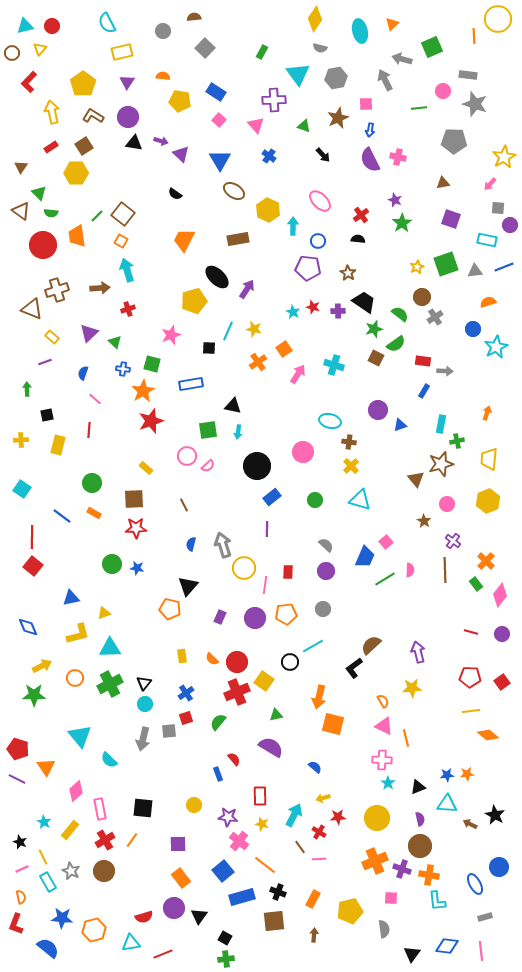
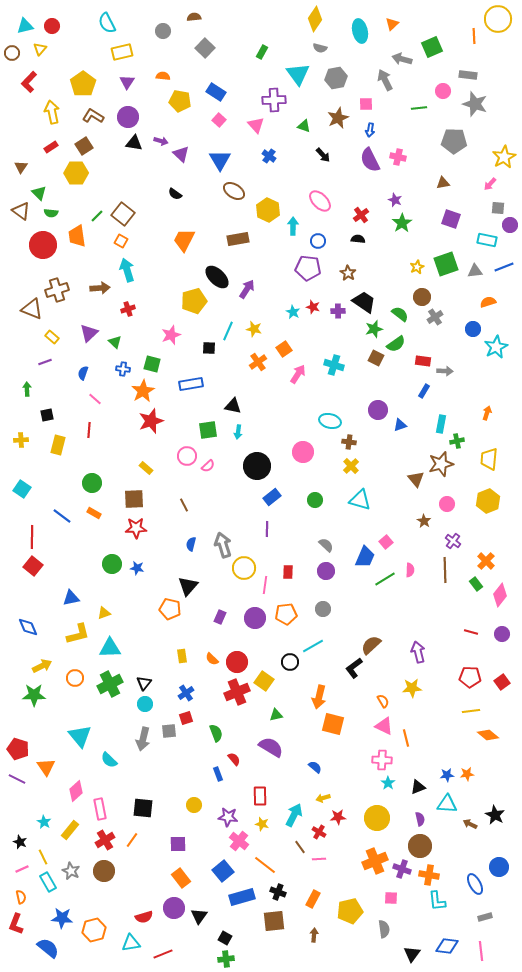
green semicircle at (218, 722): moved 2 px left, 11 px down; rotated 120 degrees clockwise
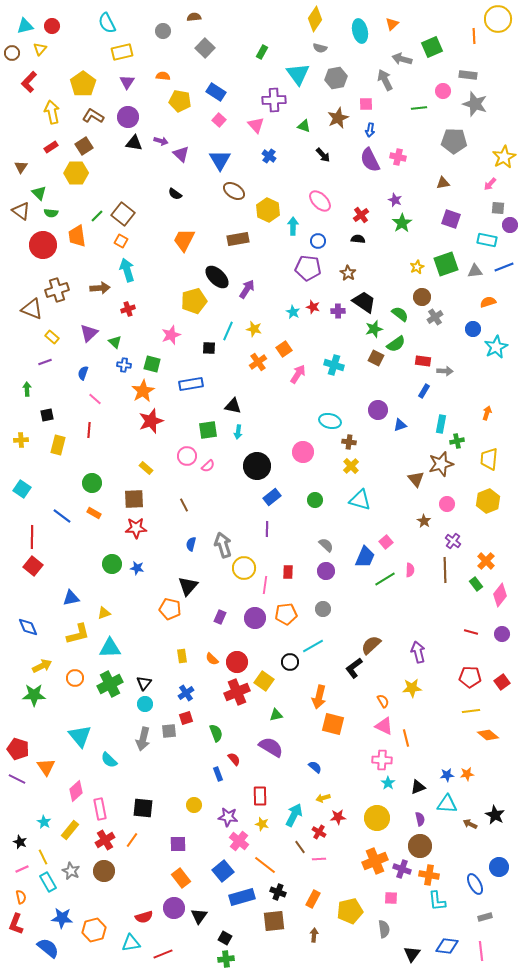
blue cross at (123, 369): moved 1 px right, 4 px up
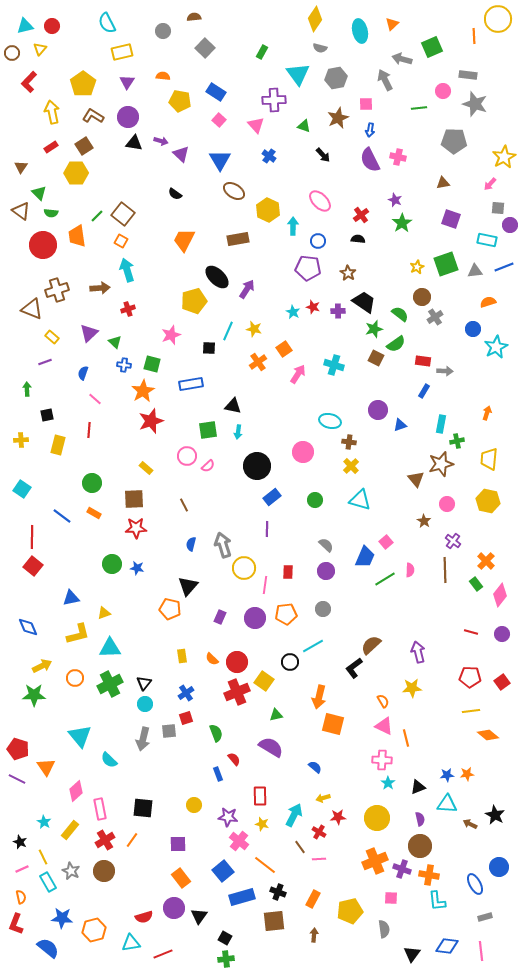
yellow hexagon at (488, 501): rotated 25 degrees counterclockwise
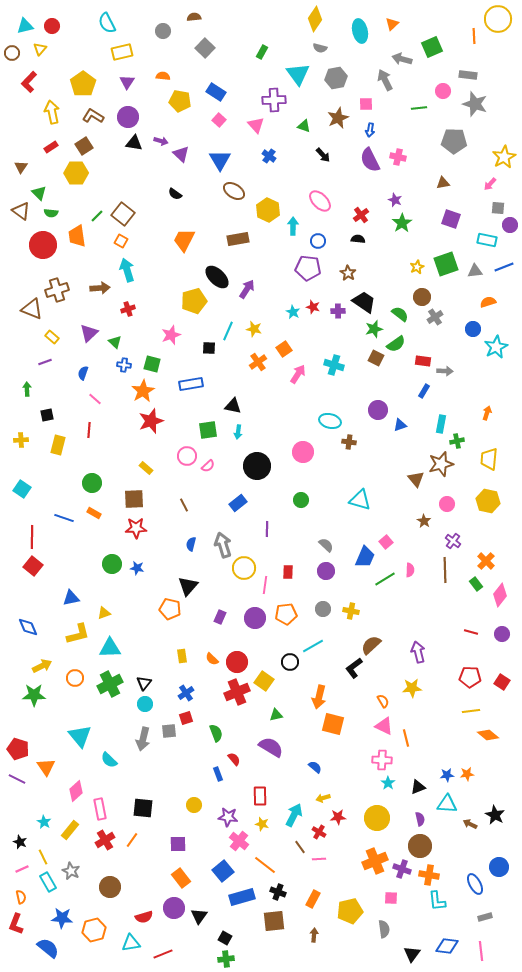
yellow cross at (351, 466): moved 145 px down; rotated 35 degrees counterclockwise
blue rectangle at (272, 497): moved 34 px left, 6 px down
green circle at (315, 500): moved 14 px left
blue line at (62, 516): moved 2 px right, 2 px down; rotated 18 degrees counterclockwise
red square at (502, 682): rotated 21 degrees counterclockwise
brown circle at (104, 871): moved 6 px right, 16 px down
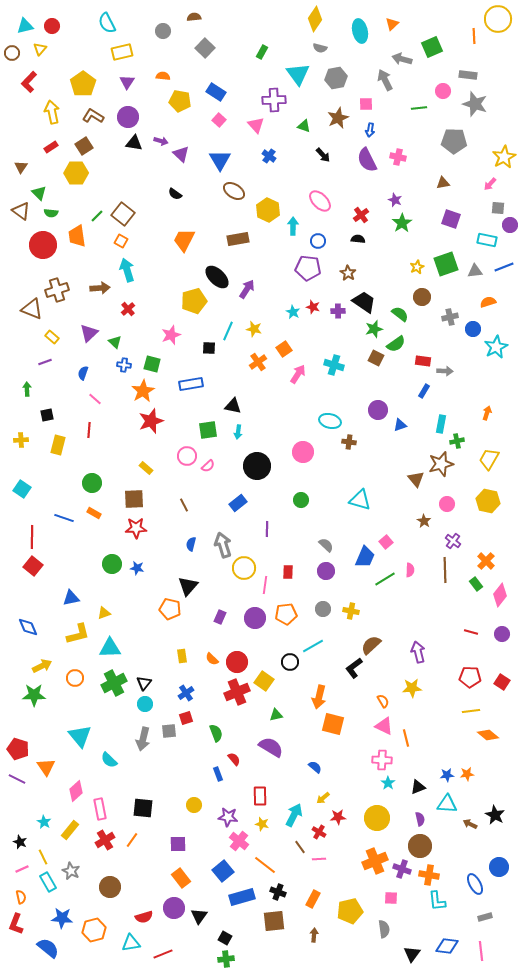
purple semicircle at (370, 160): moved 3 px left
red cross at (128, 309): rotated 24 degrees counterclockwise
gray cross at (435, 317): moved 15 px right; rotated 21 degrees clockwise
yellow trapezoid at (489, 459): rotated 25 degrees clockwise
green cross at (110, 684): moved 4 px right, 1 px up
yellow arrow at (323, 798): rotated 24 degrees counterclockwise
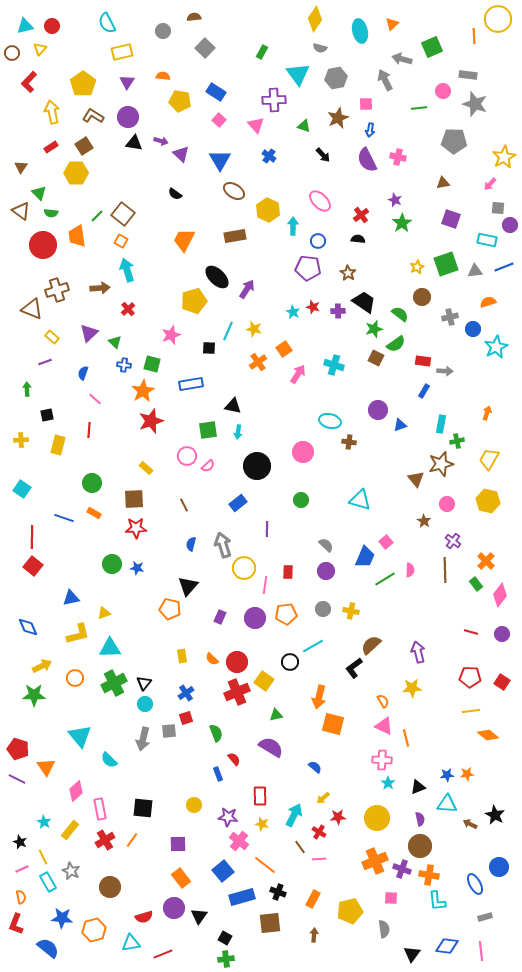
brown rectangle at (238, 239): moved 3 px left, 3 px up
brown square at (274, 921): moved 4 px left, 2 px down
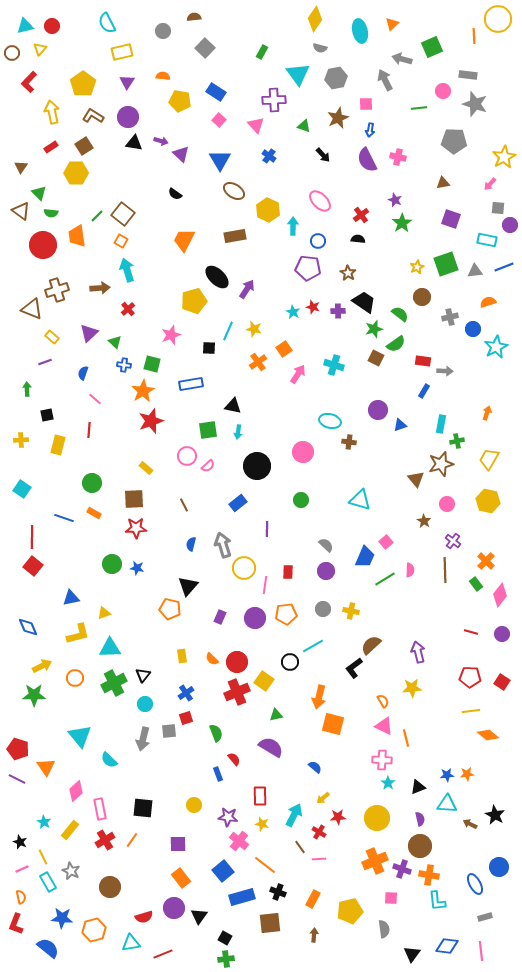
black triangle at (144, 683): moved 1 px left, 8 px up
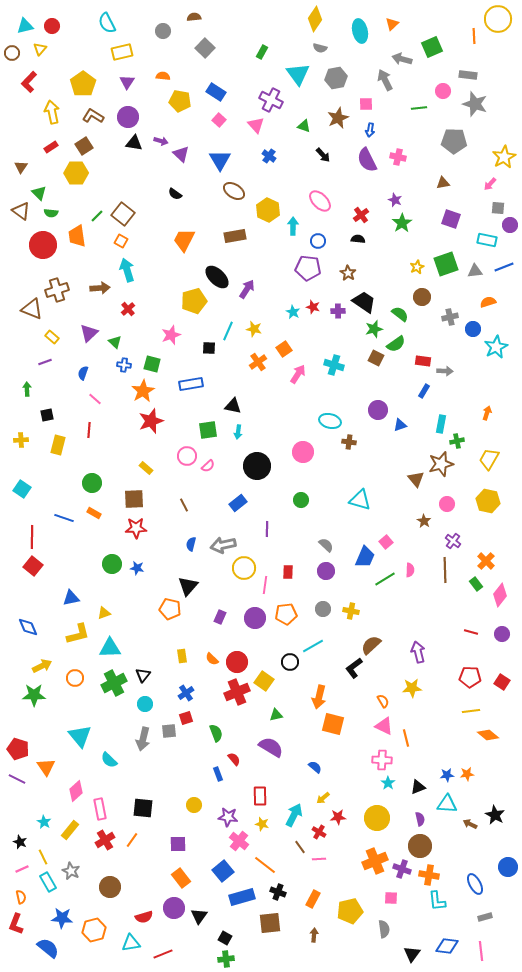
purple cross at (274, 100): moved 3 px left; rotated 30 degrees clockwise
gray arrow at (223, 545): rotated 85 degrees counterclockwise
blue circle at (499, 867): moved 9 px right
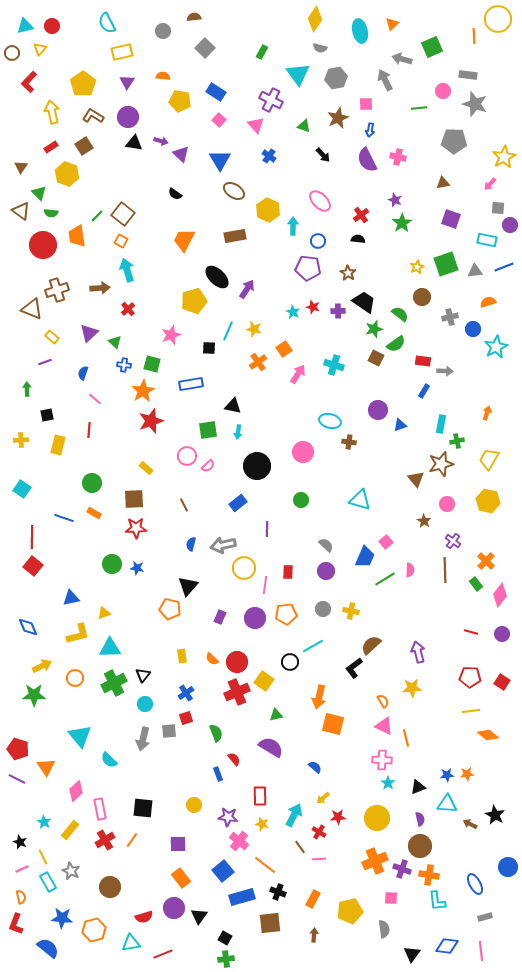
yellow hexagon at (76, 173): moved 9 px left, 1 px down; rotated 20 degrees clockwise
